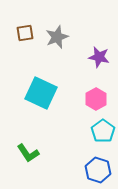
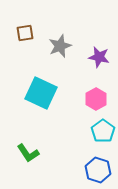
gray star: moved 3 px right, 9 px down
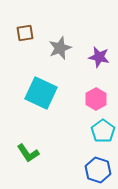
gray star: moved 2 px down
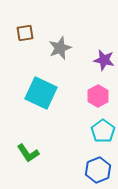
purple star: moved 5 px right, 3 px down
pink hexagon: moved 2 px right, 3 px up
blue hexagon: rotated 20 degrees clockwise
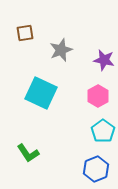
gray star: moved 1 px right, 2 px down
blue hexagon: moved 2 px left, 1 px up
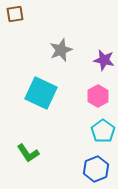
brown square: moved 10 px left, 19 px up
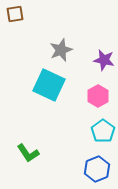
cyan square: moved 8 px right, 8 px up
blue hexagon: moved 1 px right
